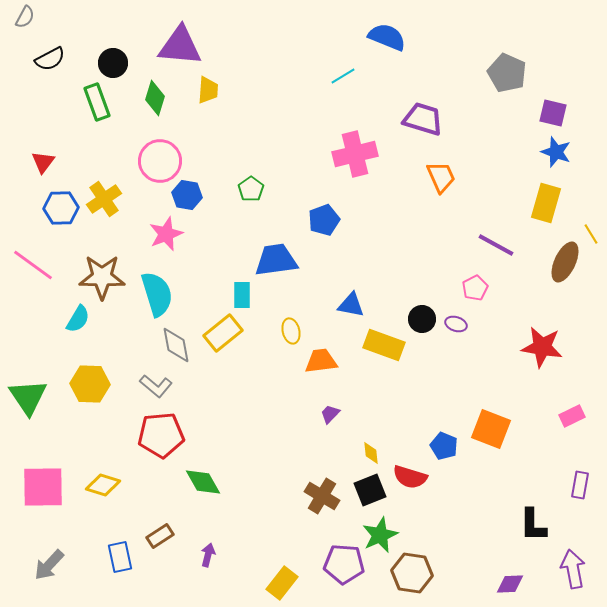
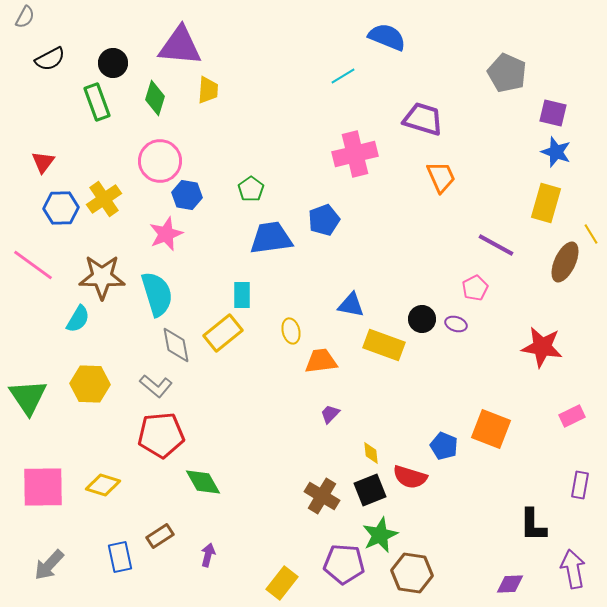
blue trapezoid at (276, 260): moved 5 px left, 22 px up
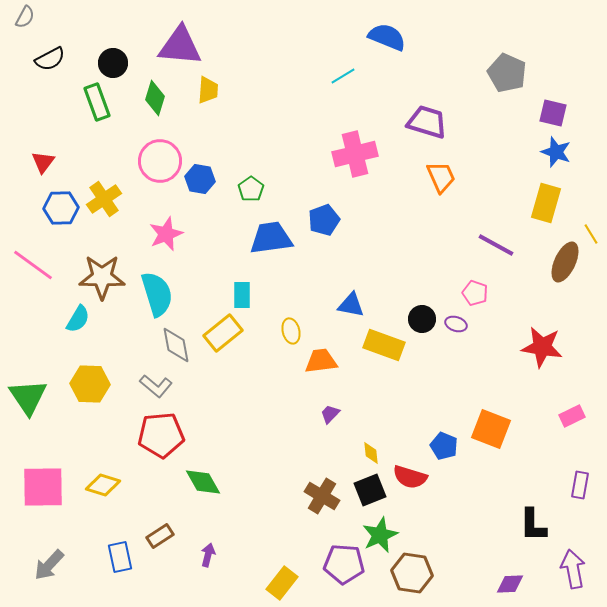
purple trapezoid at (423, 119): moved 4 px right, 3 px down
blue hexagon at (187, 195): moved 13 px right, 16 px up
pink pentagon at (475, 288): moved 5 px down; rotated 25 degrees counterclockwise
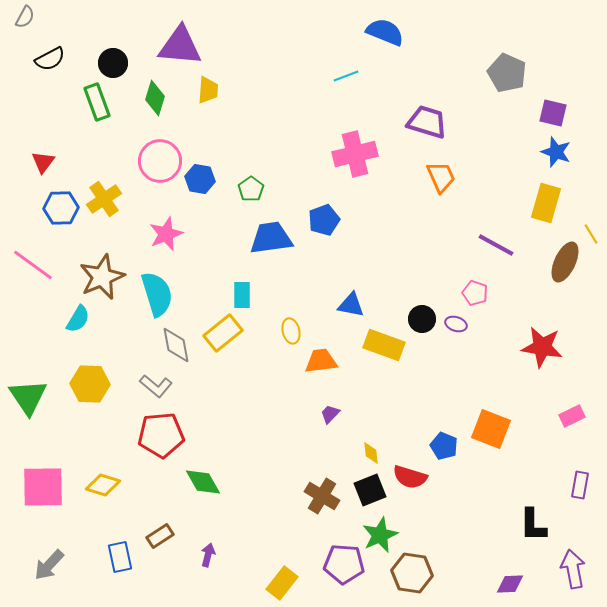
blue semicircle at (387, 37): moved 2 px left, 5 px up
cyan line at (343, 76): moved 3 px right; rotated 10 degrees clockwise
brown star at (102, 277): rotated 24 degrees counterclockwise
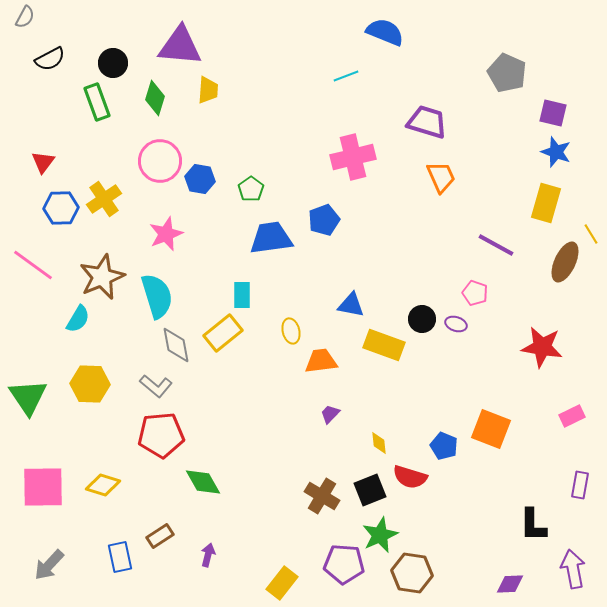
pink cross at (355, 154): moved 2 px left, 3 px down
cyan semicircle at (157, 294): moved 2 px down
yellow diamond at (371, 453): moved 8 px right, 10 px up
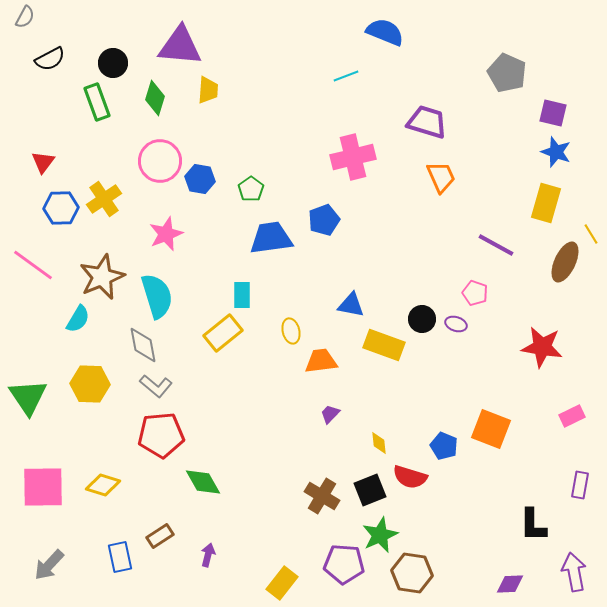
gray diamond at (176, 345): moved 33 px left
purple arrow at (573, 569): moved 1 px right, 3 px down
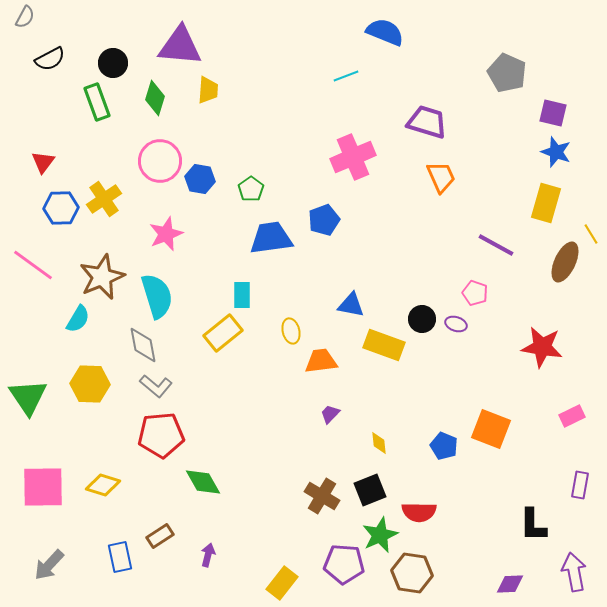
pink cross at (353, 157): rotated 9 degrees counterclockwise
red semicircle at (410, 477): moved 9 px right, 35 px down; rotated 16 degrees counterclockwise
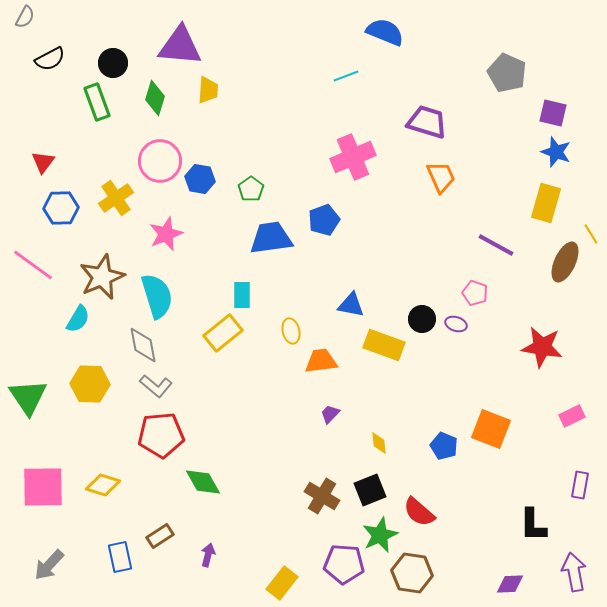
yellow cross at (104, 199): moved 12 px right, 1 px up
red semicircle at (419, 512): rotated 40 degrees clockwise
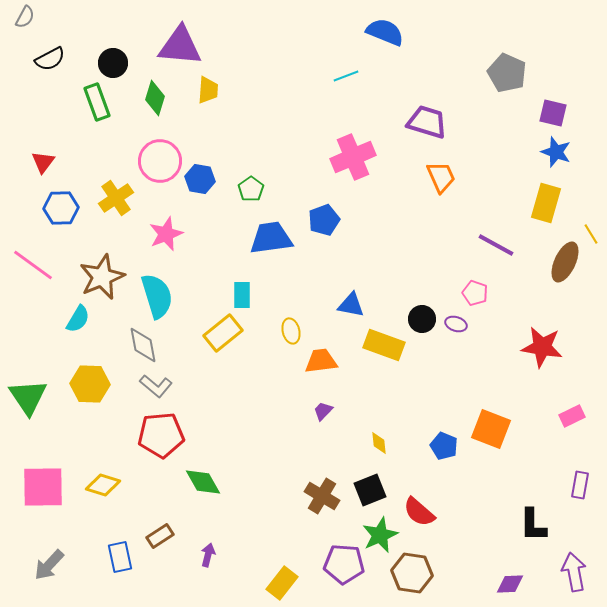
purple trapezoid at (330, 414): moved 7 px left, 3 px up
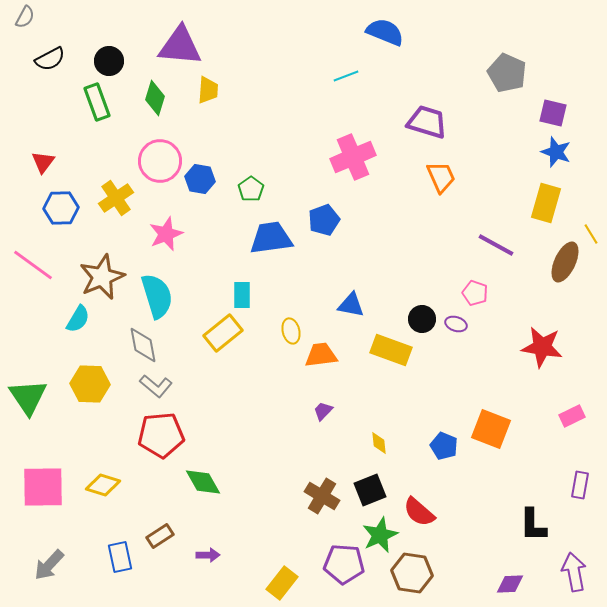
black circle at (113, 63): moved 4 px left, 2 px up
yellow rectangle at (384, 345): moved 7 px right, 5 px down
orange trapezoid at (321, 361): moved 6 px up
purple arrow at (208, 555): rotated 75 degrees clockwise
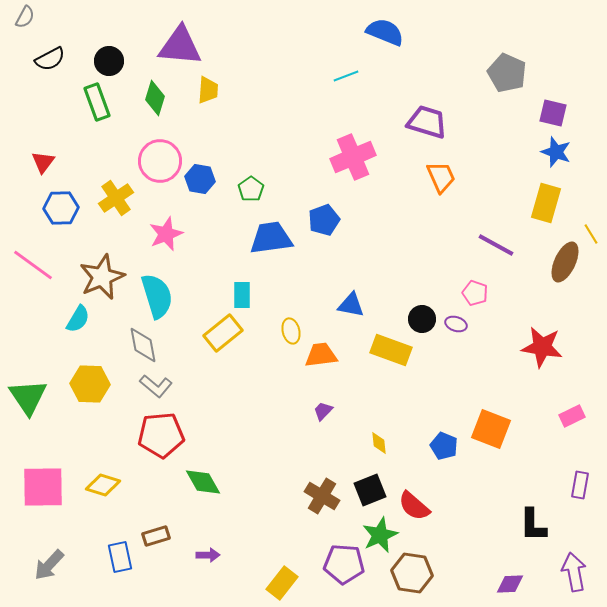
red semicircle at (419, 512): moved 5 px left, 6 px up
brown rectangle at (160, 536): moved 4 px left; rotated 16 degrees clockwise
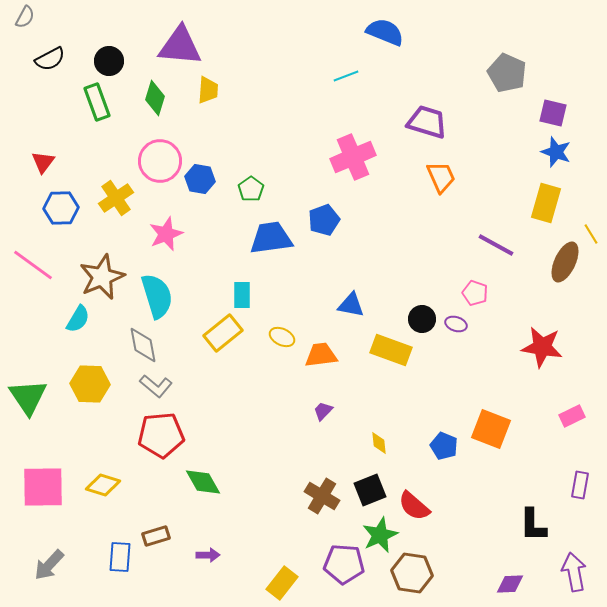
yellow ellipse at (291, 331): moved 9 px left, 6 px down; rotated 50 degrees counterclockwise
blue rectangle at (120, 557): rotated 16 degrees clockwise
